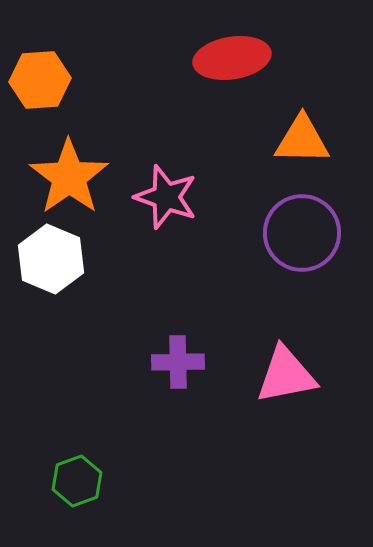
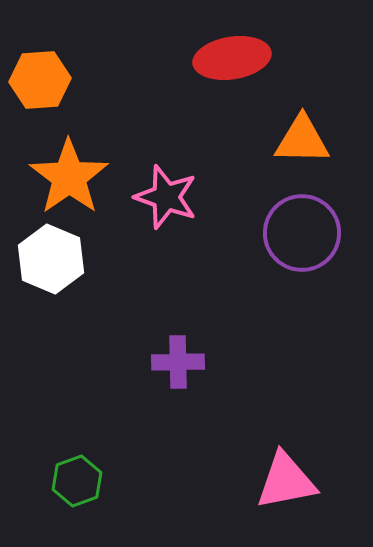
pink triangle: moved 106 px down
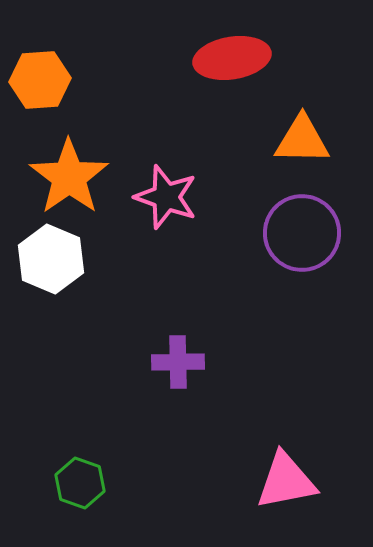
green hexagon: moved 3 px right, 2 px down; rotated 21 degrees counterclockwise
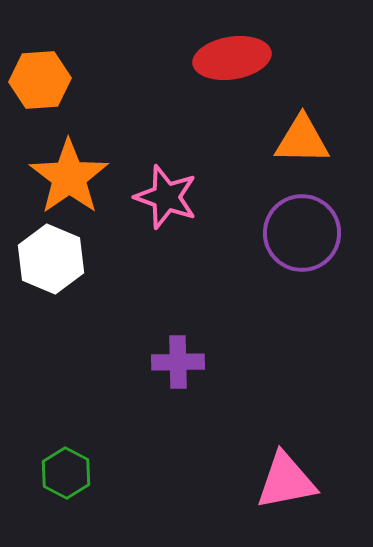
green hexagon: moved 14 px left, 10 px up; rotated 9 degrees clockwise
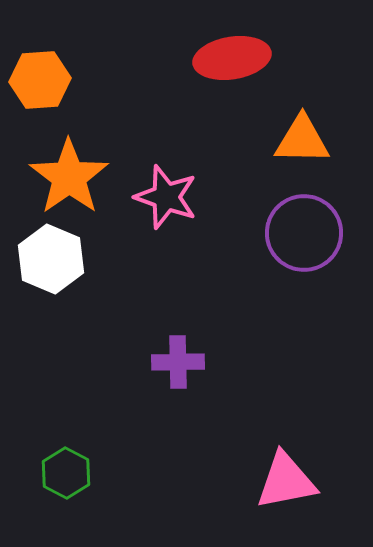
purple circle: moved 2 px right
